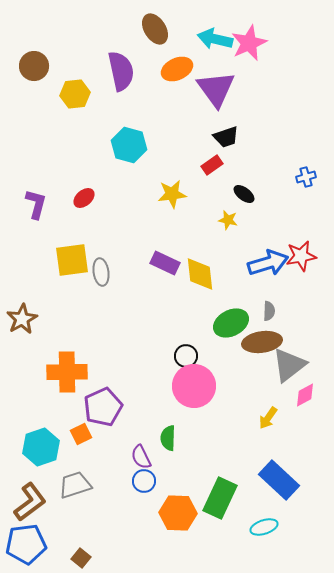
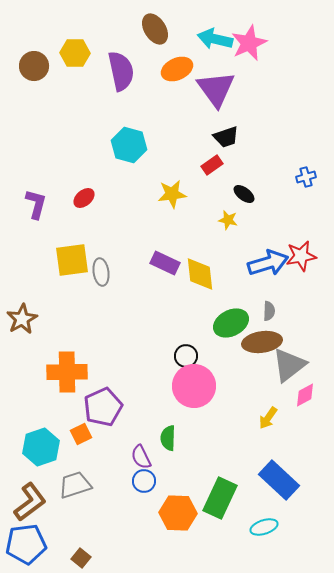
yellow hexagon at (75, 94): moved 41 px up; rotated 8 degrees clockwise
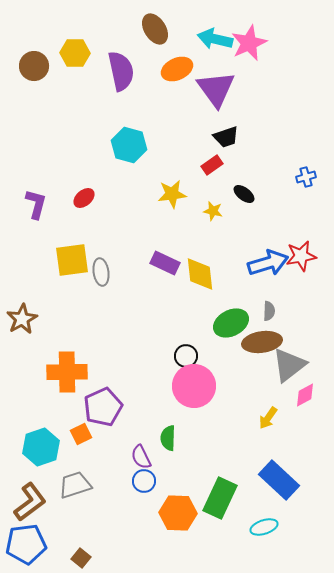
yellow star at (228, 220): moved 15 px left, 9 px up
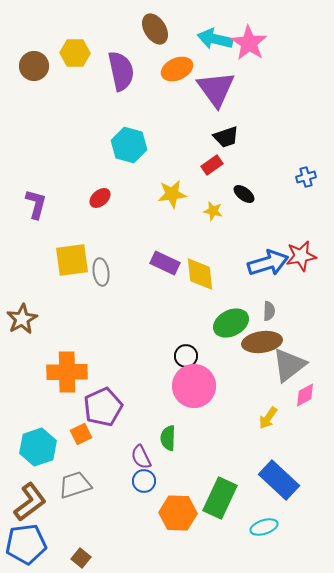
pink star at (249, 43): rotated 15 degrees counterclockwise
red ellipse at (84, 198): moved 16 px right
cyan hexagon at (41, 447): moved 3 px left
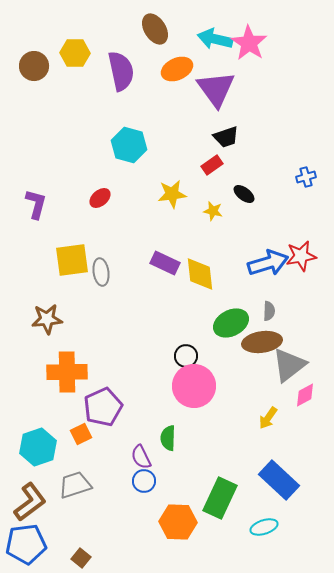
brown star at (22, 319): moved 25 px right; rotated 24 degrees clockwise
orange hexagon at (178, 513): moved 9 px down
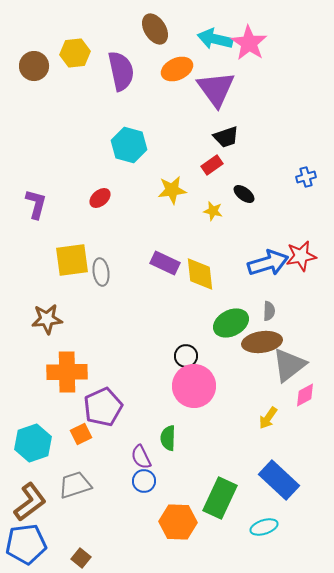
yellow hexagon at (75, 53): rotated 8 degrees counterclockwise
yellow star at (172, 194): moved 4 px up
cyan hexagon at (38, 447): moved 5 px left, 4 px up
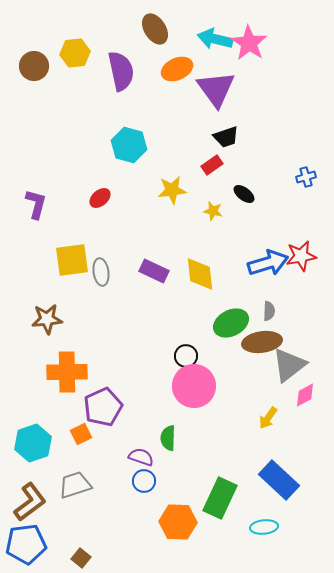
purple rectangle at (165, 263): moved 11 px left, 8 px down
purple semicircle at (141, 457): rotated 135 degrees clockwise
cyan ellipse at (264, 527): rotated 12 degrees clockwise
